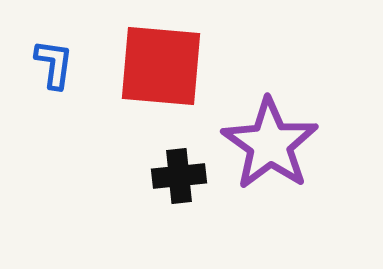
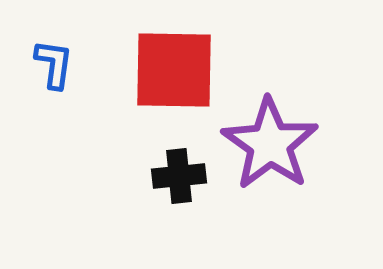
red square: moved 13 px right, 4 px down; rotated 4 degrees counterclockwise
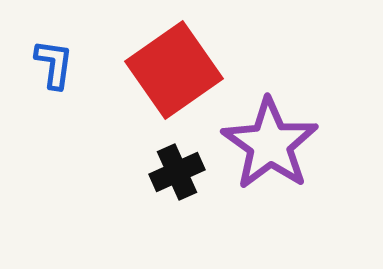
red square: rotated 36 degrees counterclockwise
black cross: moved 2 px left, 4 px up; rotated 18 degrees counterclockwise
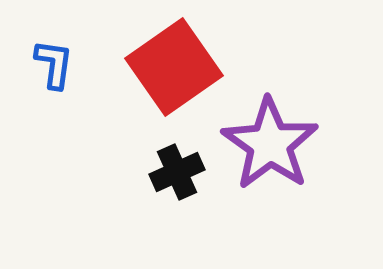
red square: moved 3 px up
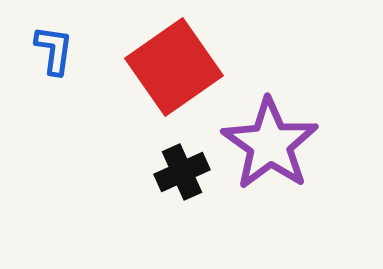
blue L-shape: moved 14 px up
black cross: moved 5 px right
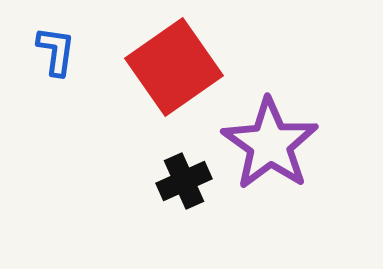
blue L-shape: moved 2 px right, 1 px down
black cross: moved 2 px right, 9 px down
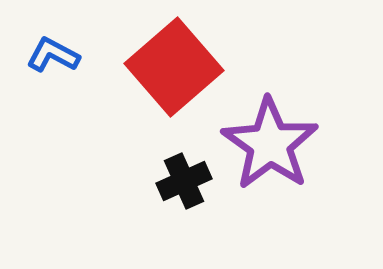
blue L-shape: moved 3 px left, 4 px down; rotated 70 degrees counterclockwise
red square: rotated 6 degrees counterclockwise
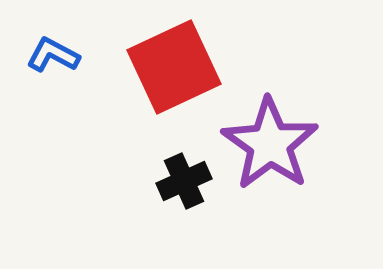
red square: rotated 16 degrees clockwise
